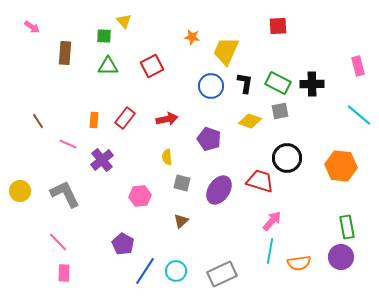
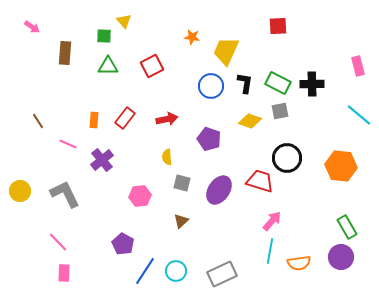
green rectangle at (347, 227): rotated 20 degrees counterclockwise
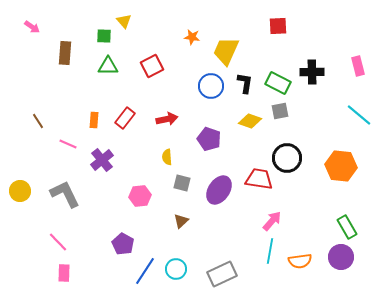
black cross at (312, 84): moved 12 px up
red trapezoid at (260, 181): moved 1 px left, 2 px up; rotated 8 degrees counterclockwise
orange semicircle at (299, 263): moved 1 px right, 2 px up
cyan circle at (176, 271): moved 2 px up
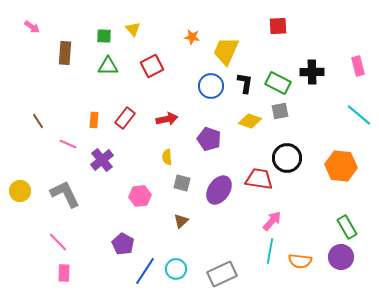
yellow triangle at (124, 21): moved 9 px right, 8 px down
orange semicircle at (300, 261): rotated 15 degrees clockwise
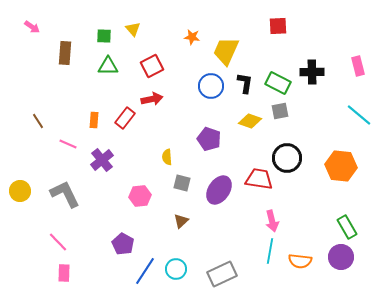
red arrow at (167, 119): moved 15 px left, 20 px up
pink arrow at (272, 221): rotated 125 degrees clockwise
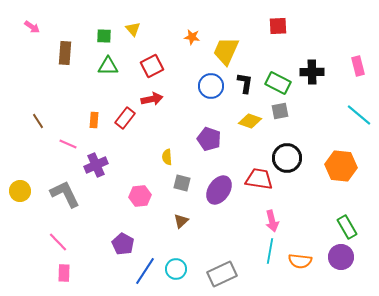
purple cross at (102, 160): moved 6 px left, 5 px down; rotated 15 degrees clockwise
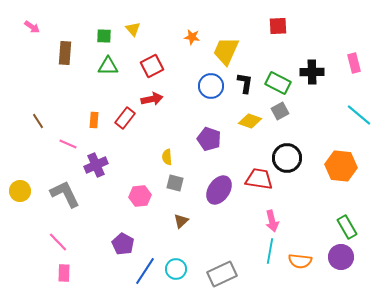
pink rectangle at (358, 66): moved 4 px left, 3 px up
gray square at (280, 111): rotated 18 degrees counterclockwise
gray square at (182, 183): moved 7 px left
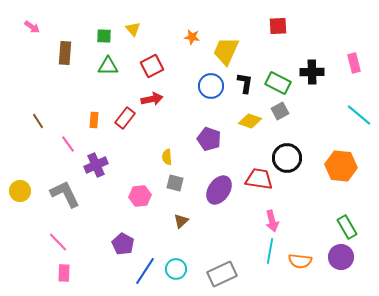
pink line at (68, 144): rotated 30 degrees clockwise
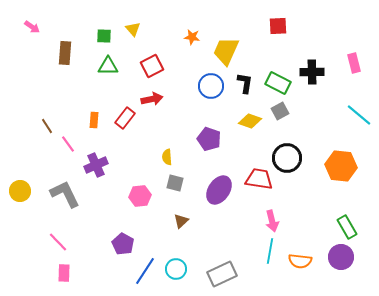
brown line at (38, 121): moved 9 px right, 5 px down
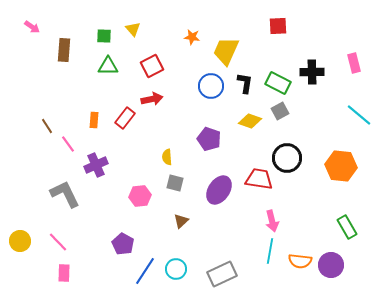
brown rectangle at (65, 53): moved 1 px left, 3 px up
yellow circle at (20, 191): moved 50 px down
purple circle at (341, 257): moved 10 px left, 8 px down
